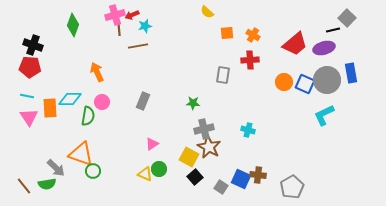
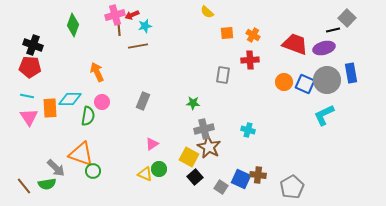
red trapezoid at (295, 44): rotated 120 degrees counterclockwise
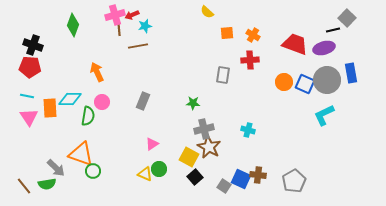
gray square at (221, 187): moved 3 px right, 1 px up
gray pentagon at (292, 187): moved 2 px right, 6 px up
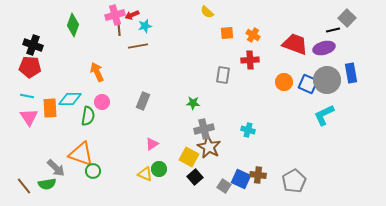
blue square at (305, 84): moved 3 px right
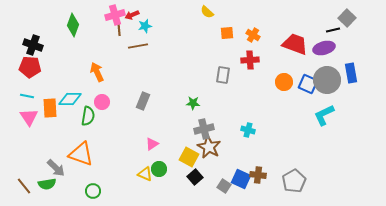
green circle at (93, 171): moved 20 px down
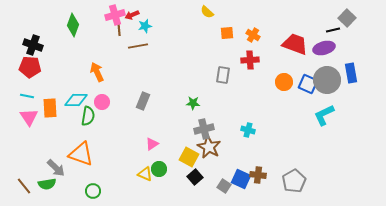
cyan diamond at (70, 99): moved 6 px right, 1 px down
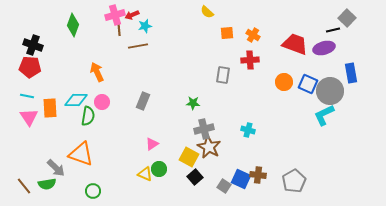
gray circle at (327, 80): moved 3 px right, 11 px down
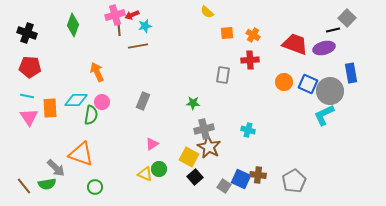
black cross at (33, 45): moved 6 px left, 12 px up
green semicircle at (88, 116): moved 3 px right, 1 px up
green circle at (93, 191): moved 2 px right, 4 px up
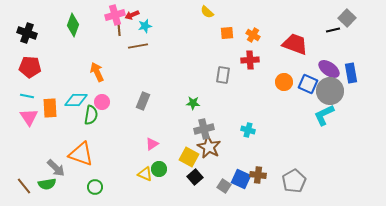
purple ellipse at (324, 48): moved 5 px right, 21 px down; rotated 50 degrees clockwise
